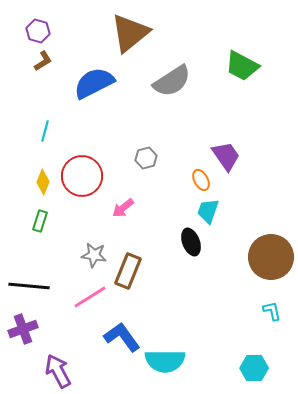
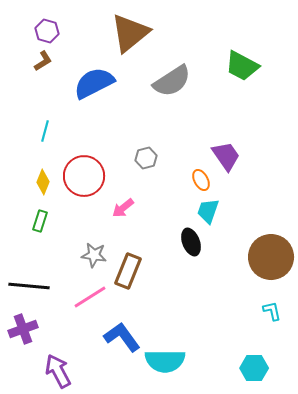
purple hexagon: moved 9 px right
red circle: moved 2 px right
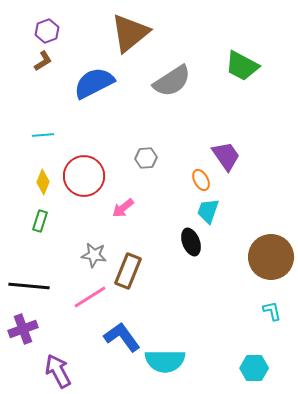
purple hexagon: rotated 25 degrees clockwise
cyan line: moved 2 px left, 4 px down; rotated 70 degrees clockwise
gray hexagon: rotated 10 degrees clockwise
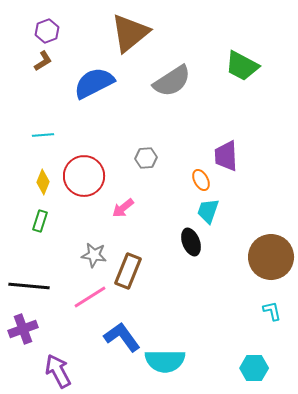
purple trapezoid: rotated 148 degrees counterclockwise
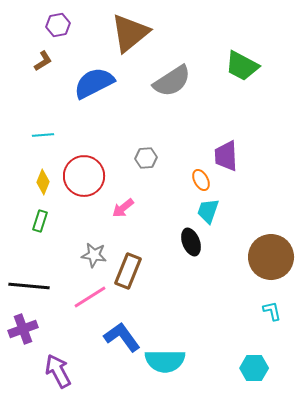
purple hexagon: moved 11 px right, 6 px up; rotated 10 degrees clockwise
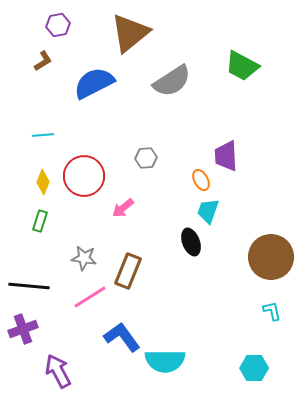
gray star: moved 10 px left, 3 px down
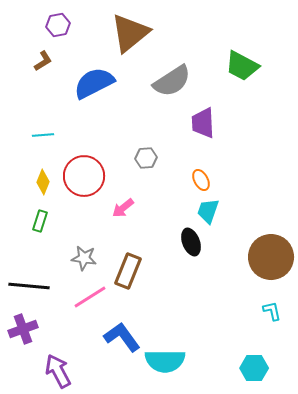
purple trapezoid: moved 23 px left, 33 px up
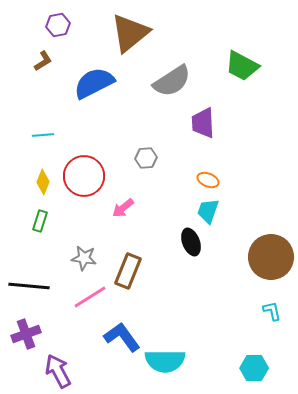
orange ellipse: moved 7 px right; rotated 40 degrees counterclockwise
purple cross: moved 3 px right, 5 px down
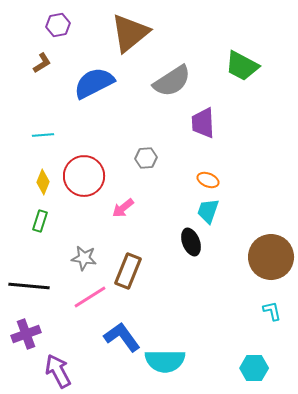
brown L-shape: moved 1 px left, 2 px down
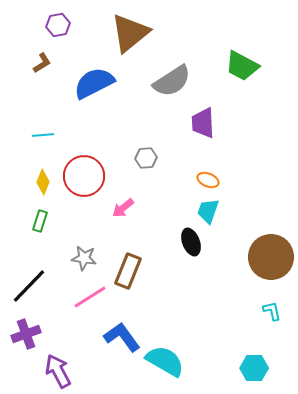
black line: rotated 51 degrees counterclockwise
cyan semicircle: rotated 150 degrees counterclockwise
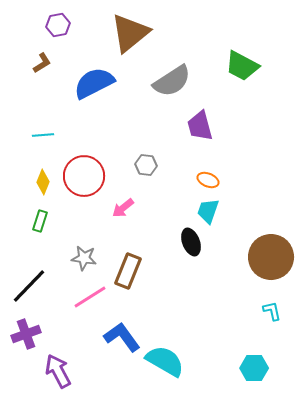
purple trapezoid: moved 3 px left, 3 px down; rotated 12 degrees counterclockwise
gray hexagon: moved 7 px down; rotated 10 degrees clockwise
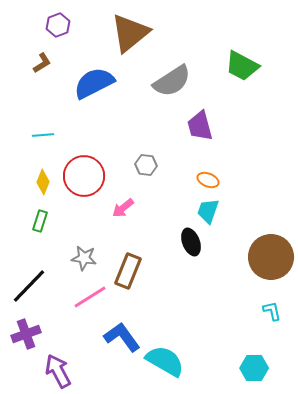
purple hexagon: rotated 10 degrees counterclockwise
